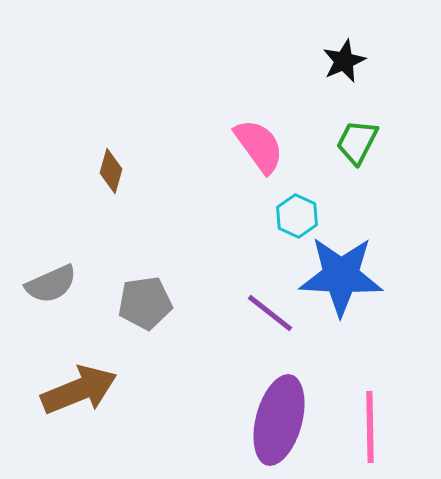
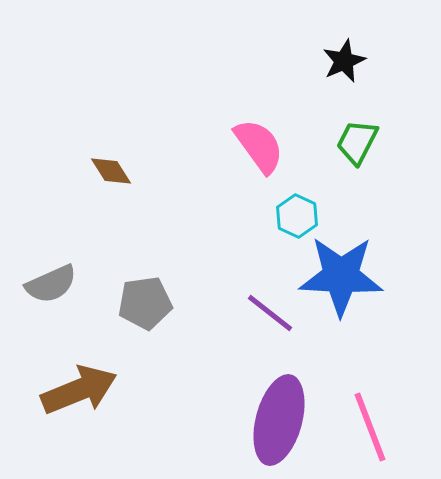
brown diamond: rotated 48 degrees counterclockwise
pink line: rotated 20 degrees counterclockwise
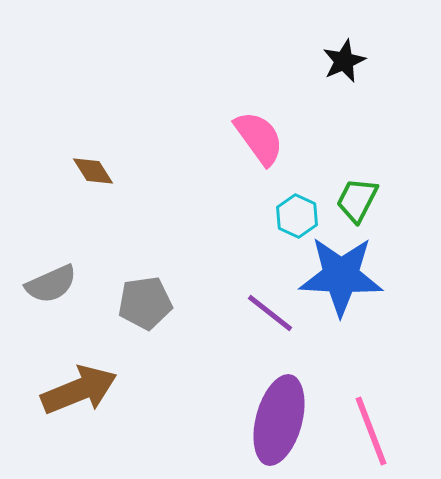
green trapezoid: moved 58 px down
pink semicircle: moved 8 px up
brown diamond: moved 18 px left
pink line: moved 1 px right, 4 px down
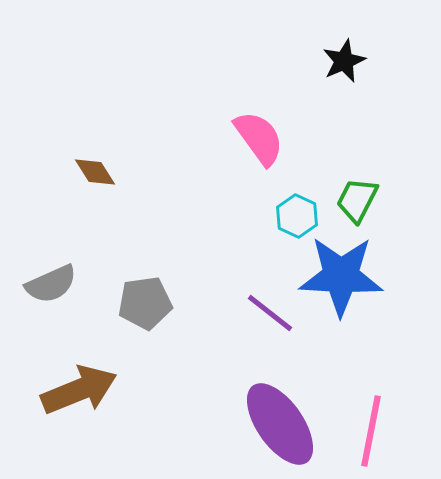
brown diamond: moved 2 px right, 1 px down
purple ellipse: moved 1 px right, 4 px down; rotated 50 degrees counterclockwise
pink line: rotated 32 degrees clockwise
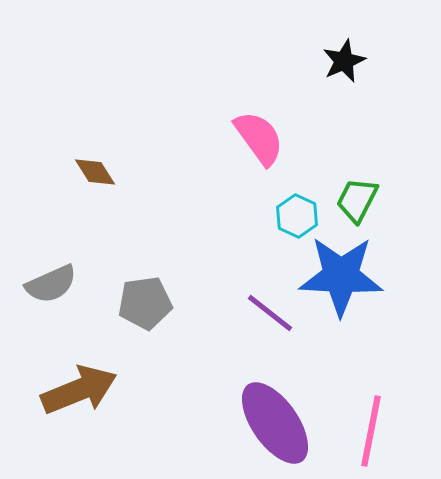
purple ellipse: moved 5 px left, 1 px up
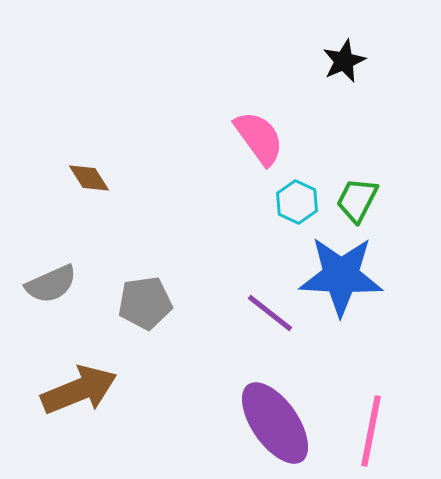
brown diamond: moved 6 px left, 6 px down
cyan hexagon: moved 14 px up
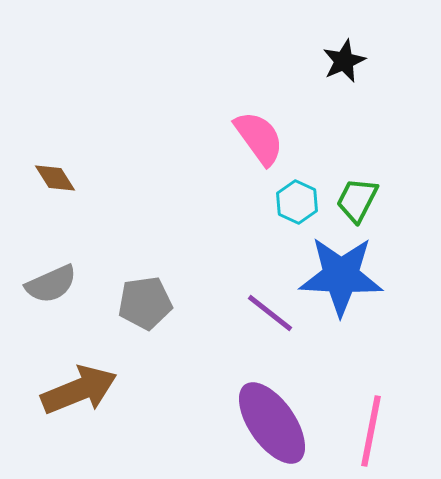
brown diamond: moved 34 px left
purple ellipse: moved 3 px left
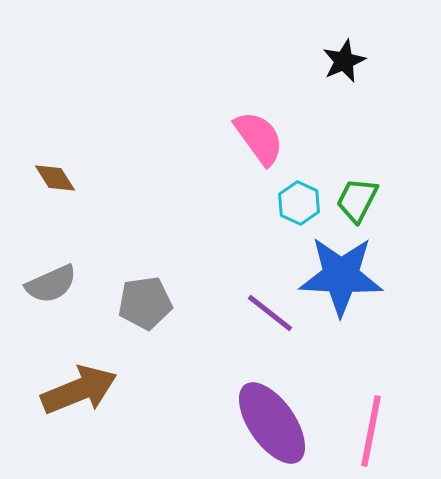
cyan hexagon: moved 2 px right, 1 px down
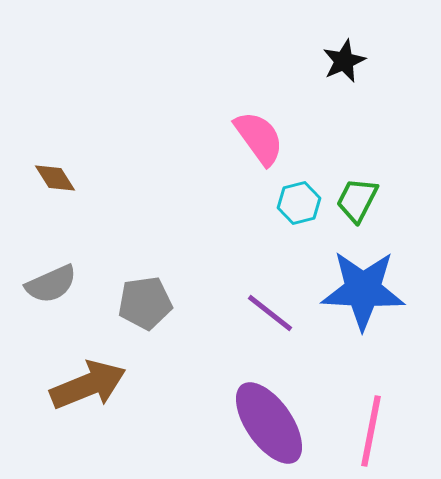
cyan hexagon: rotated 21 degrees clockwise
blue star: moved 22 px right, 14 px down
brown arrow: moved 9 px right, 5 px up
purple ellipse: moved 3 px left
